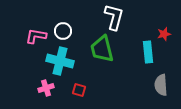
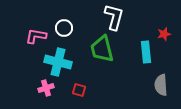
white circle: moved 1 px right, 3 px up
cyan rectangle: moved 2 px left
cyan cross: moved 2 px left, 1 px down
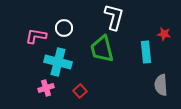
red star: rotated 24 degrees clockwise
red square: moved 1 px right, 1 px down; rotated 32 degrees clockwise
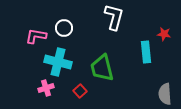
green trapezoid: moved 19 px down
gray semicircle: moved 4 px right, 9 px down
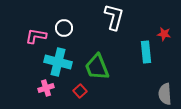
green trapezoid: moved 5 px left, 1 px up; rotated 8 degrees counterclockwise
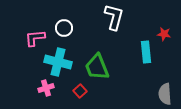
pink L-shape: moved 1 px left, 2 px down; rotated 15 degrees counterclockwise
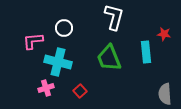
pink L-shape: moved 2 px left, 3 px down
green trapezoid: moved 12 px right, 9 px up
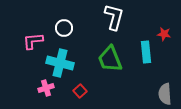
green trapezoid: moved 1 px right, 1 px down
cyan cross: moved 2 px right, 1 px down
